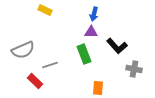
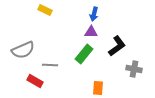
black L-shape: rotated 85 degrees counterclockwise
green rectangle: rotated 60 degrees clockwise
gray line: rotated 21 degrees clockwise
red rectangle: rotated 14 degrees counterclockwise
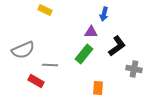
blue arrow: moved 10 px right
red rectangle: moved 1 px right
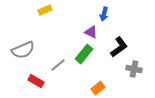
yellow rectangle: rotated 48 degrees counterclockwise
purple triangle: rotated 24 degrees clockwise
black L-shape: moved 2 px right, 1 px down
gray line: moved 8 px right; rotated 42 degrees counterclockwise
orange rectangle: rotated 48 degrees clockwise
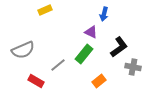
gray cross: moved 1 px left, 2 px up
orange rectangle: moved 1 px right, 7 px up
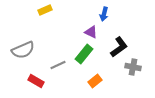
gray line: rotated 14 degrees clockwise
orange rectangle: moved 4 px left
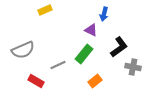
purple triangle: moved 2 px up
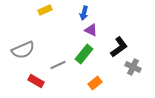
blue arrow: moved 20 px left, 1 px up
gray cross: rotated 14 degrees clockwise
orange rectangle: moved 2 px down
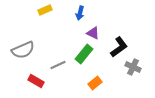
blue arrow: moved 4 px left
purple triangle: moved 2 px right, 3 px down
